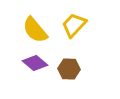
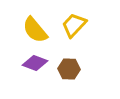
purple diamond: rotated 20 degrees counterclockwise
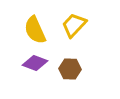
yellow semicircle: rotated 16 degrees clockwise
brown hexagon: moved 1 px right
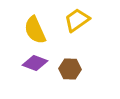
yellow trapezoid: moved 3 px right, 5 px up; rotated 12 degrees clockwise
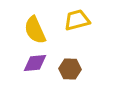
yellow trapezoid: rotated 20 degrees clockwise
purple diamond: rotated 25 degrees counterclockwise
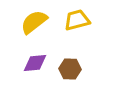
yellow semicircle: moved 1 px left, 8 px up; rotated 76 degrees clockwise
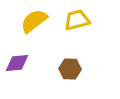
yellow semicircle: moved 1 px up
purple diamond: moved 18 px left
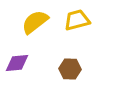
yellow semicircle: moved 1 px right, 1 px down
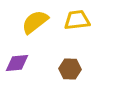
yellow trapezoid: rotated 8 degrees clockwise
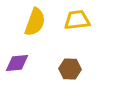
yellow semicircle: rotated 148 degrees clockwise
